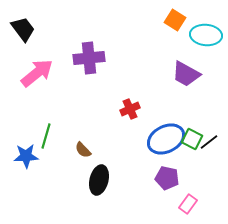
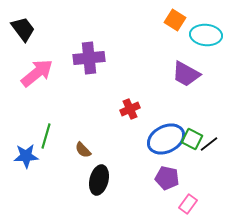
black line: moved 2 px down
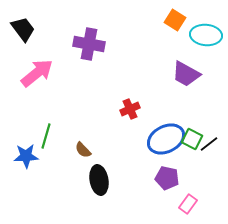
purple cross: moved 14 px up; rotated 16 degrees clockwise
black ellipse: rotated 24 degrees counterclockwise
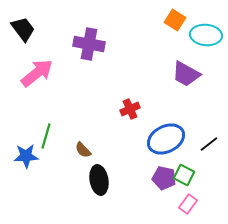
green square: moved 8 px left, 36 px down
purple pentagon: moved 3 px left
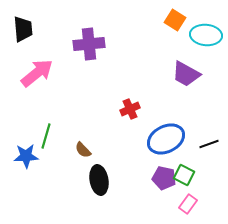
black trapezoid: rotated 32 degrees clockwise
purple cross: rotated 16 degrees counterclockwise
black line: rotated 18 degrees clockwise
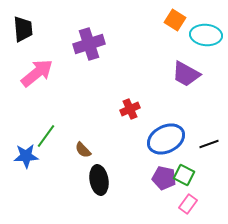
purple cross: rotated 12 degrees counterclockwise
green line: rotated 20 degrees clockwise
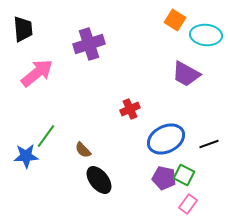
black ellipse: rotated 28 degrees counterclockwise
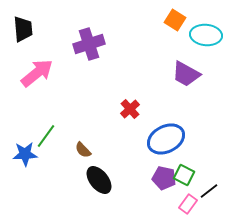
red cross: rotated 18 degrees counterclockwise
black line: moved 47 px down; rotated 18 degrees counterclockwise
blue star: moved 1 px left, 2 px up
